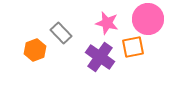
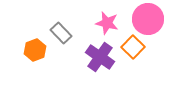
orange square: rotated 35 degrees counterclockwise
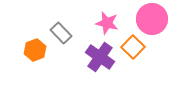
pink circle: moved 4 px right
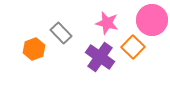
pink circle: moved 1 px down
orange hexagon: moved 1 px left, 1 px up
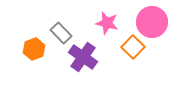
pink circle: moved 2 px down
purple cross: moved 17 px left
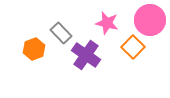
pink circle: moved 2 px left, 2 px up
purple cross: moved 3 px right, 2 px up
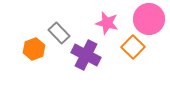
pink circle: moved 1 px left, 1 px up
gray rectangle: moved 2 px left
purple cross: rotated 8 degrees counterclockwise
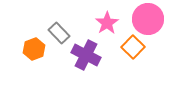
pink circle: moved 1 px left
pink star: rotated 25 degrees clockwise
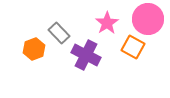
orange square: rotated 15 degrees counterclockwise
